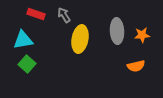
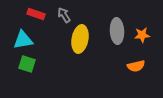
green square: rotated 24 degrees counterclockwise
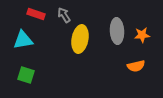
green square: moved 1 px left, 11 px down
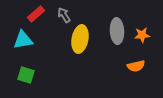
red rectangle: rotated 60 degrees counterclockwise
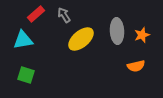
orange star: rotated 14 degrees counterclockwise
yellow ellipse: moved 1 px right; rotated 40 degrees clockwise
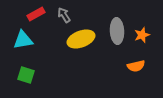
red rectangle: rotated 12 degrees clockwise
yellow ellipse: rotated 20 degrees clockwise
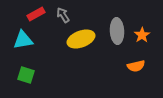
gray arrow: moved 1 px left
orange star: rotated 14 degrees counterclockwise
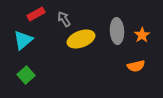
gray arrow: moved 1 px right, 4 px down
cyan triangle: rotated 30 degrees counterclockwise
green square: rotated 30 degrees clockwise
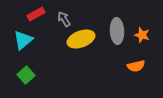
orange star: rotated 21 degrees counterclockwise
